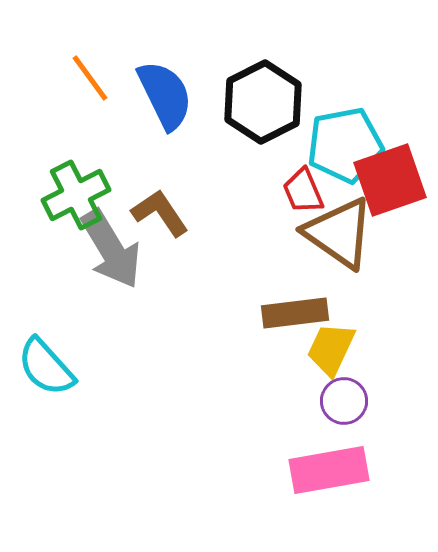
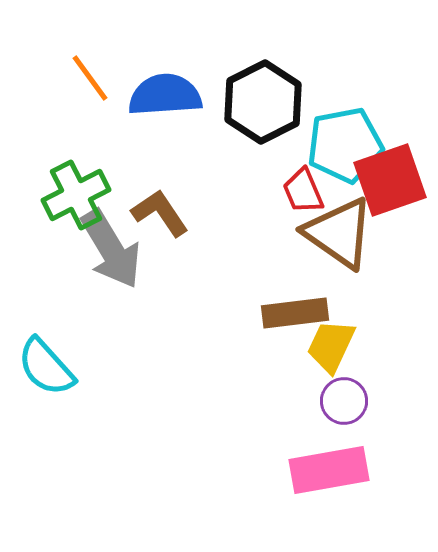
blue semicircle: rotated 68 degrees counterclockwise
yellow trapezoid: moved 3 px up
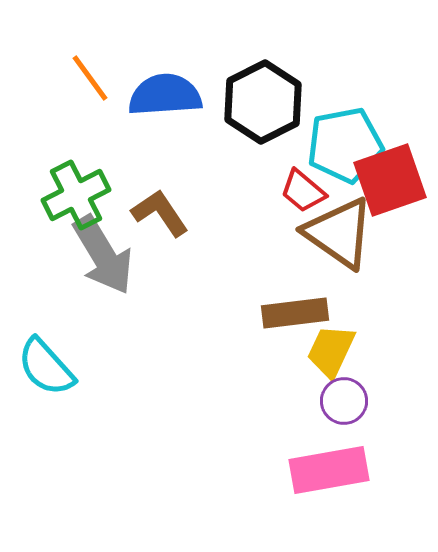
red trapezoid: rotated 27 degrees counterclockwise
gray arrow: moved 8 px left, 6 px down
yellow trapezoid: moved 5 px down
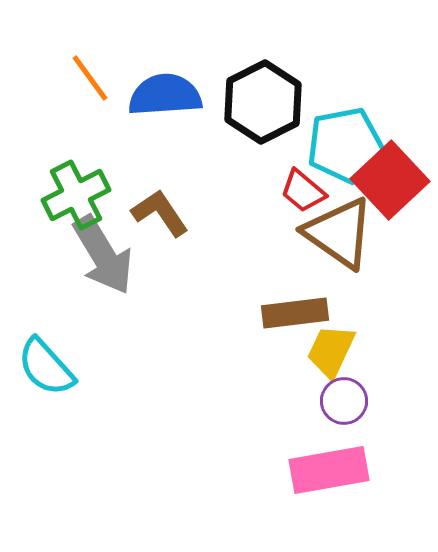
red square: rotated 24 degrees counterclockwise
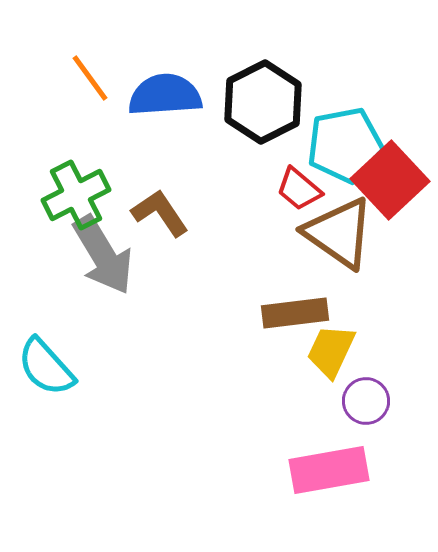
red trapezoid: moved 4 px left, 2 px up
purple circle: moved 22 px right
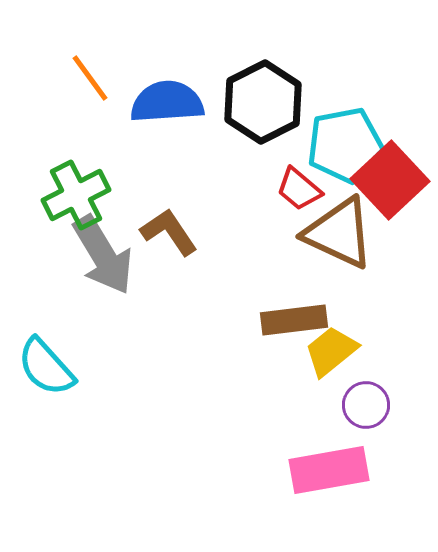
blue semicircle: moved 2 px right, 7 px down
brown L-shape: moved 9 px right, 19 px down
brown triangle: rotated 10 degrees counterclockwise
brown rectangle: moved 1 px left, 7 px down
yellow trapezoid: rotated 26 degrees clockwise
purple circle: moved 4 px down
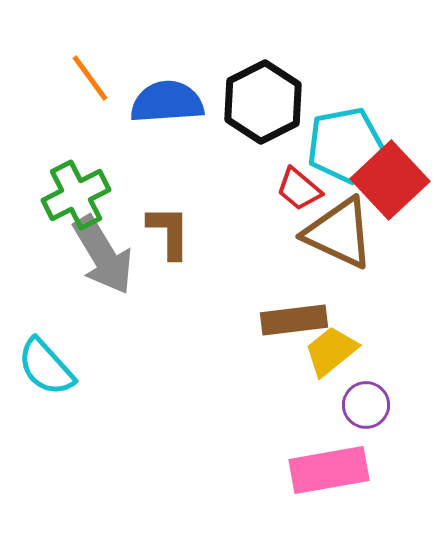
brown L-shape: rotated 34 degrees clockwise
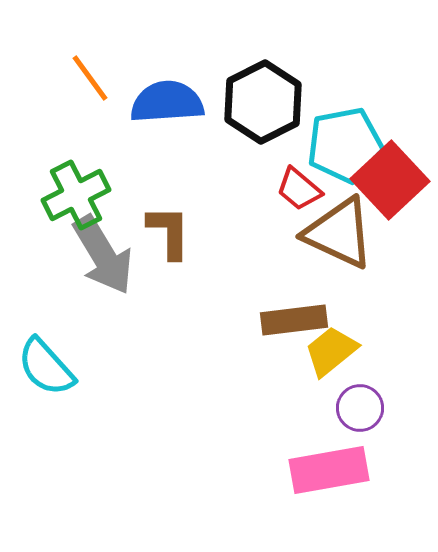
purple circle: moved 6 px left, 3 px down
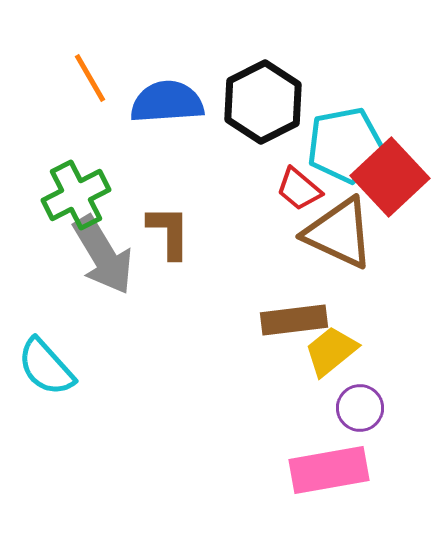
orange line: rotated 6 degrees clockwise
red square: moved 3 px up
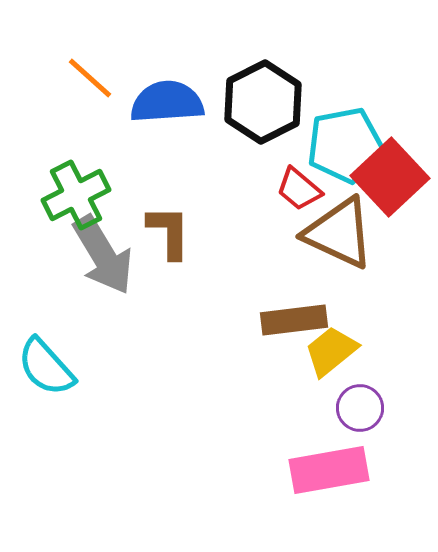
orange line: rotated 18 degrees counterclockwise
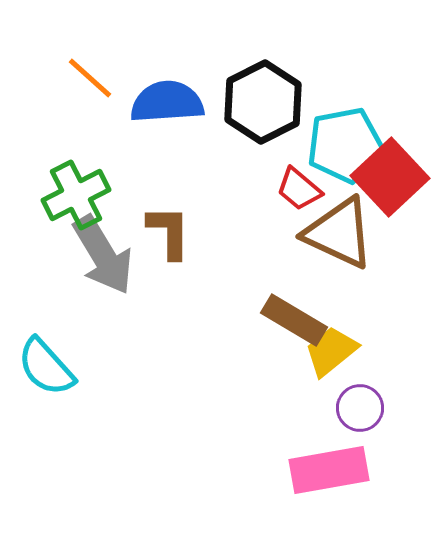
brown rectangle: rotated 38 degrees clockwise
